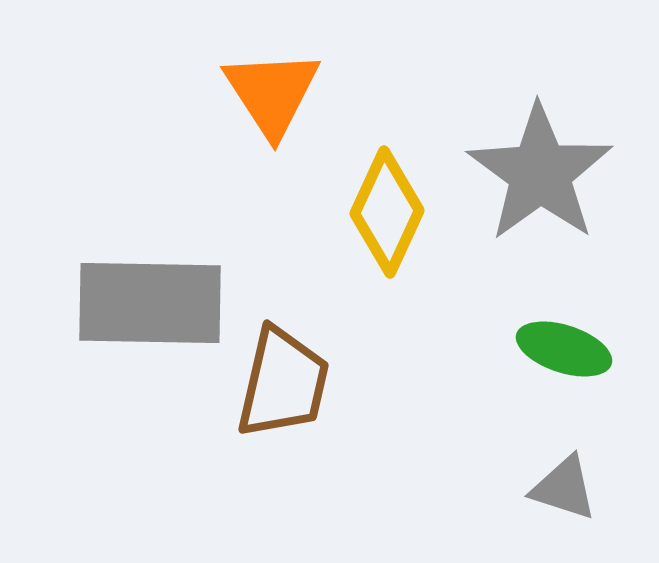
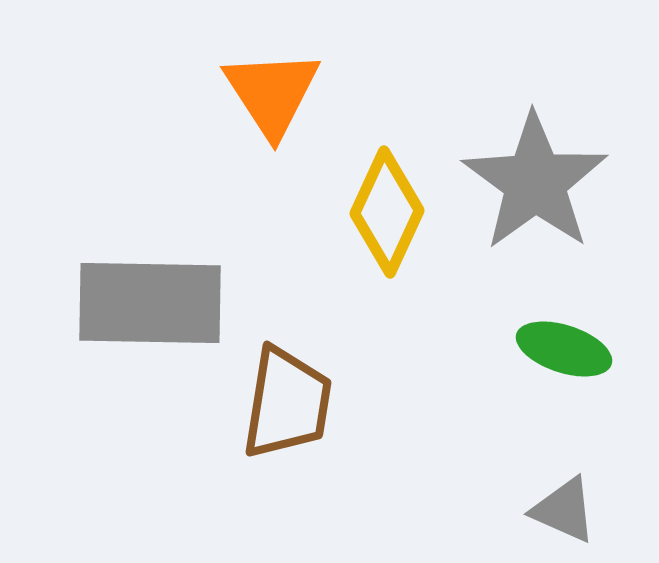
gray star: moved 5 px left, 9 px down
brown trapezoid: moved 4 px right, 20 px down; rotated 4 degrees counterclockwise
gray triangle: moved 22 px down; rotated 6 degrees clockwise
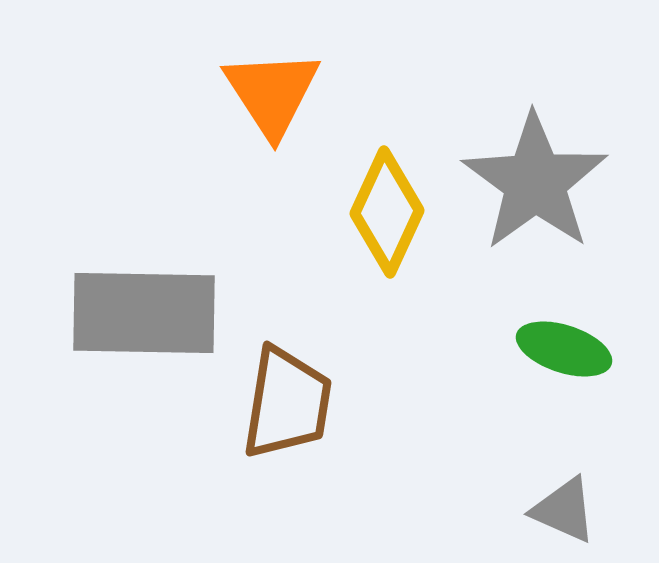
gray rectangle: moved 6 px left, 10 px down
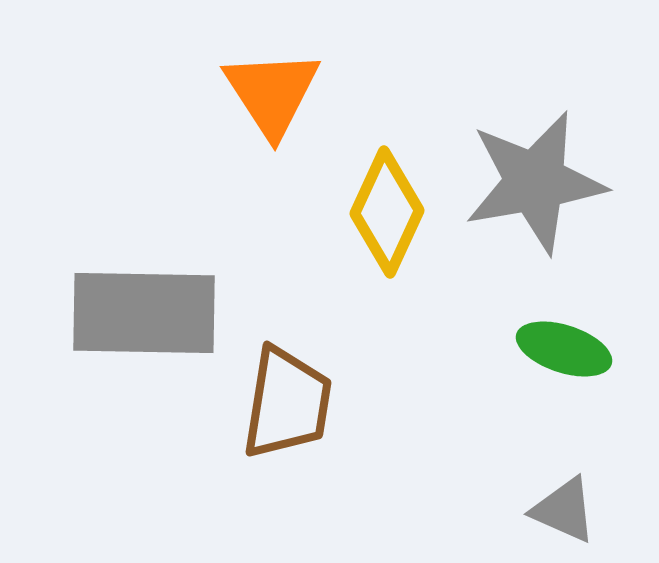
gray star: rotated 26 degrees clockwise
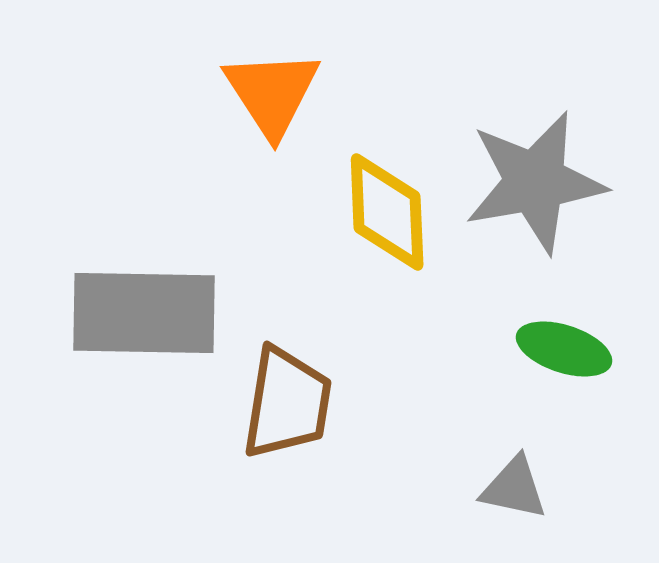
yellow diamond: rotated 27 degrees counterclockwise
gray triangle: moved 50 px left, 22 px up; rotated 12 degrees counterclockwise
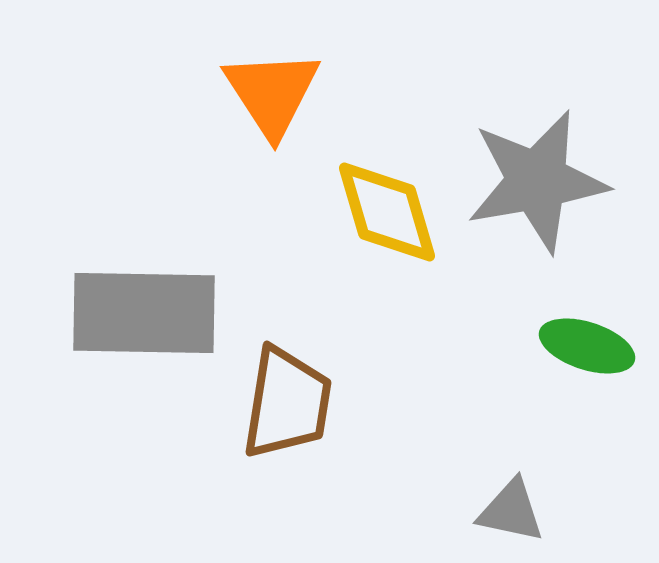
gray star: moved 2 px right, 1 px up
yellow diamond: rotated 14 degrees counterclockwise
green ellipse: moved 23 px right, 3 px up
gray triangle: moved 3 px left, 23 px down
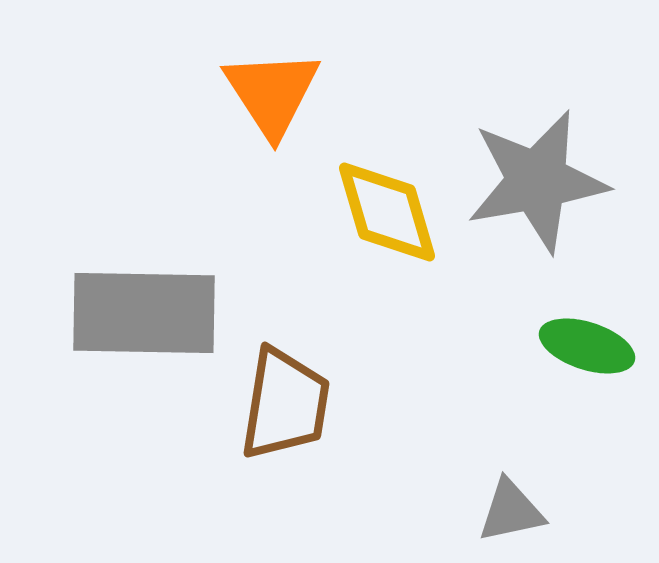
brown trapezoid: moved 2 px left, 1 px down
gray triangle: rotated 24 degrees counterclockwise
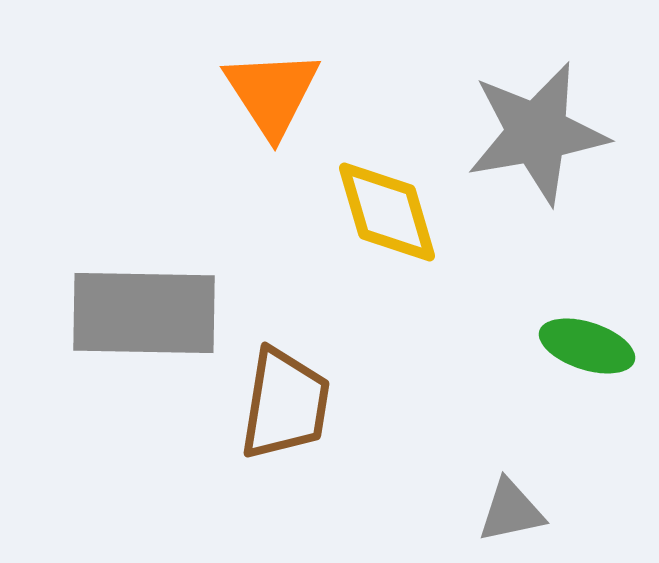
gray star: moved 48 px up
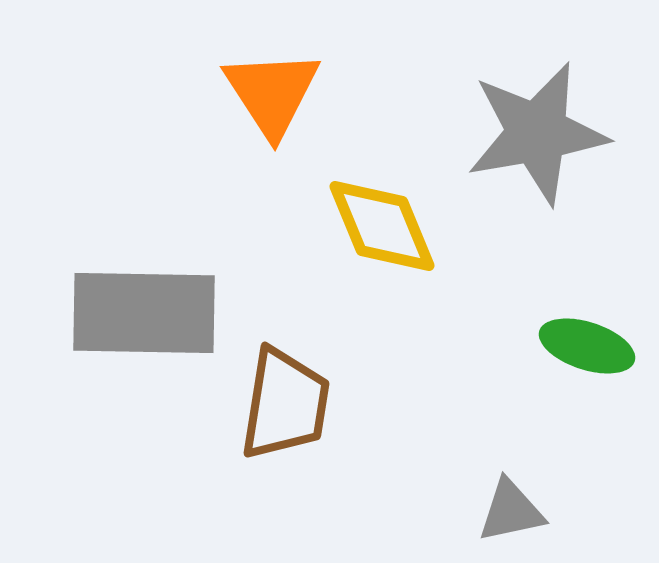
yellow diamond: moved 5 px left, 14 px down; rotated 6 degrees counterclockwise
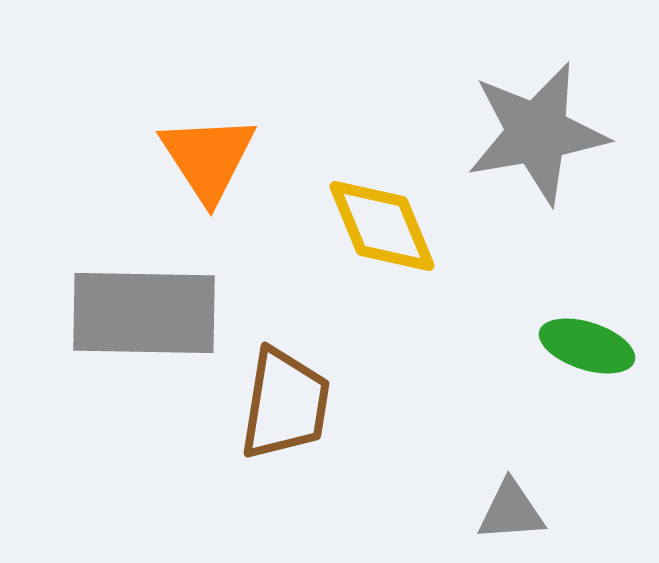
orange triangle: moved 64 px left, 65 px down
gray triangle: rotated 8 degrees clockwise
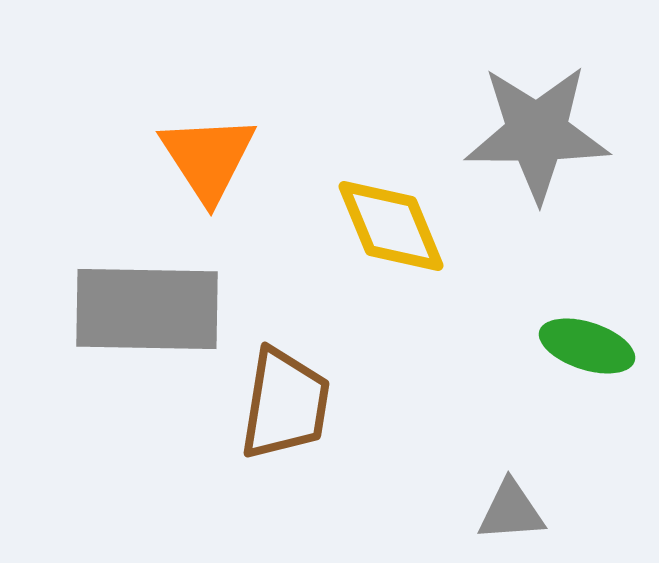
gray star: rotated 10 degrees clockwise
yellow diamond: moved 9 px right
gray rectangle: moved 3 px right, 4 px up
